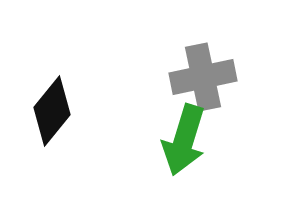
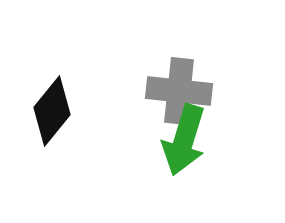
gray cross: moved 24 px left, 14 px down; rotated 18 degrees clockwise
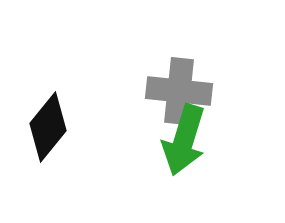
black diamond: moved 4 px left, 16 px down
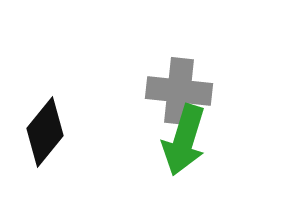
black diamond: moved 3 px left, 5 px down
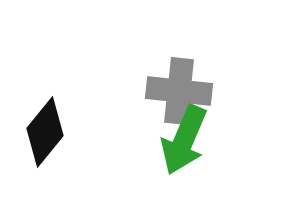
green arrow: rotated 6 degrees clockwise
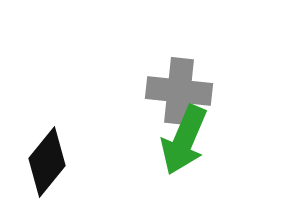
black diamond: moved 2 px right, 30 px down
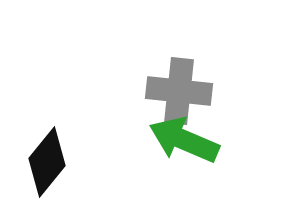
green arrow: rotated 90 degrees clockwise
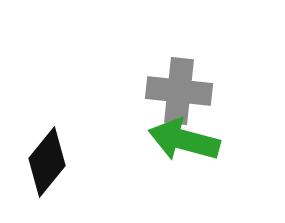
green arrow: rotated 8 degrees counterclockwise
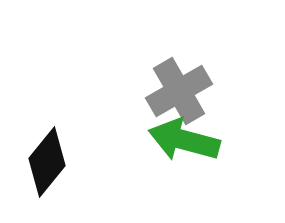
gray cross: rotated 36 degrees counterclockwise
